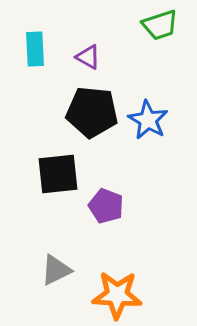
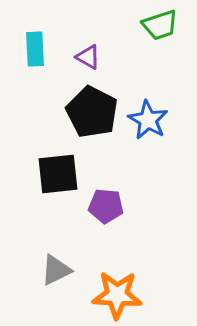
black pentagon: rotated 21 degrees clockwise
purple pentagon: rotated 16 degrees counterclockwise
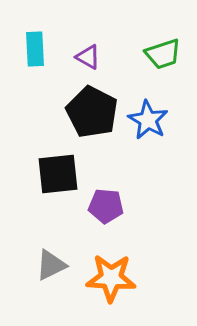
green trapezoid: moved 3 px right, 29 px down
gray triangle: moved 5 px left, 5 px up
orange star: moved 6 px left, 17 px up
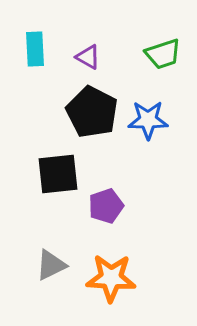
blue star: rotated 30 degrees counterclockwise
purple pentagon: rotated 24 degrees counterclockwise
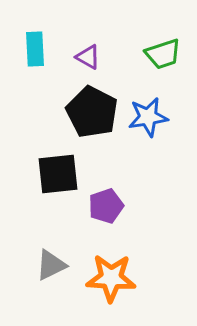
blue star: moved 3 px up; rotated 9 degrees counterclockwise
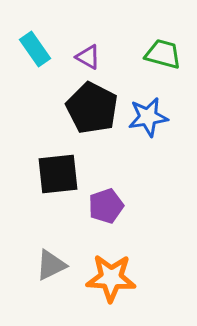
cyan rectangle: rotated 32 degrees counterclockwise
green trapezoid: rotated 147 degrees counterclockwise
black pentagon: moved 4 px up
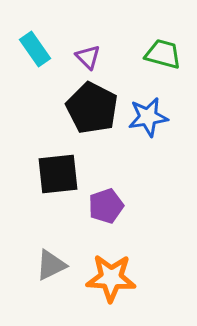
purple triangle: rotated 16 degrees clockwise
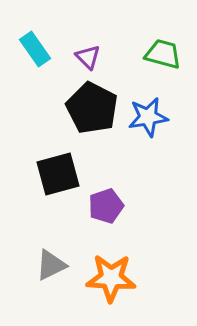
black square: rotated 9 degrees counterclockwise
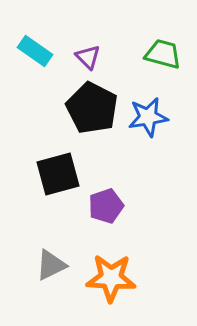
cyan rectangle: moved 2 px down; rotated 20 degrees counterclockwise
